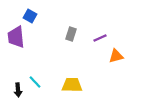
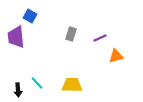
cyan line: moved 2 px right, 1 px down
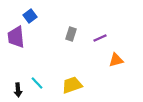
blue square: rotated 24 degrees clockwise
orange triangle: moved 4 px down
yellow trapezoid: rotated 20 degrees counterclockwise
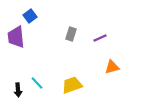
orange triangle: moved 4 px left, 7 px down
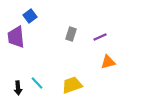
purple line: moved 1 px up
orange triangle: moved 4 px left, 5 px up
black arrow: moved 2 px up
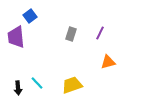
purple line: moved 4 px up; rotated 40 degrees counterclockwise
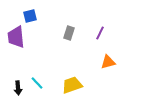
blue square: rotated 24 degrees clockwise
gray rectangle: moved 2 px left, 1 px up
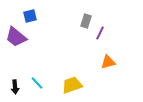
gray rectangle: moved 17 px right, 12 px up
purple trapezoid: rotated 45 degrees counterclockwise
black arrow: moved 3 px left, 1 px up
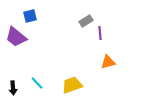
gray rectangle: rotated 40 degrees clockwise
purple line: rotated 32 degrees counterclockwise
black arrow: moved 2 px left, 1 px down
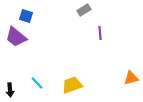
blue square: moved 4 px left; rotated 32 degrees clockwise
gray rectangle: moved 2 px left, 11 px up
orange triangle: moved 23 px right, 16 px down
black arrow: moved 3 px left, 2 px down
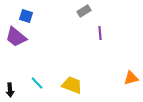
gray rectangle: moved 1 px down
yellow trapezoid: rotated 40 degrees clockwise
